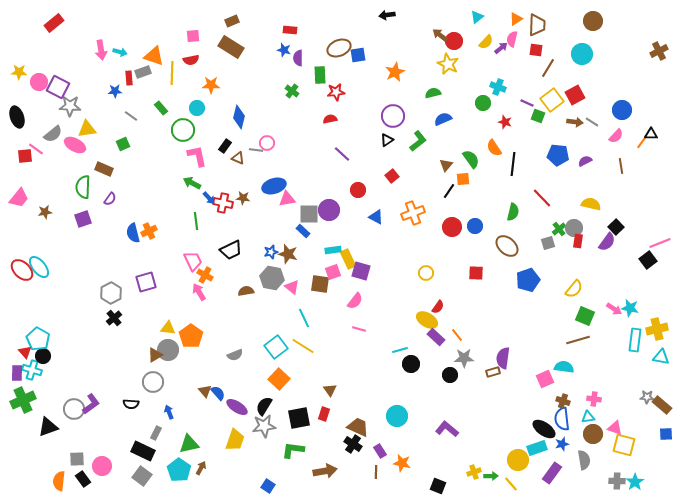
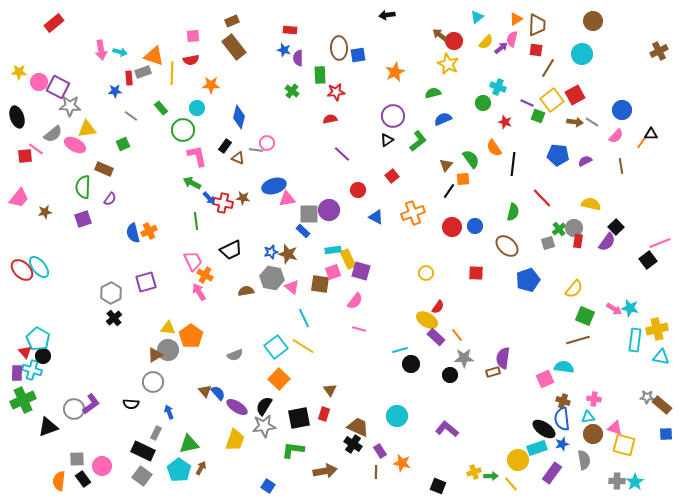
brown rectangle at (231, 47): moved 3 px right; rotated 20 degrees clockwise
brown ellipse at (339, 48): rotated 70 degrees counterclockwise
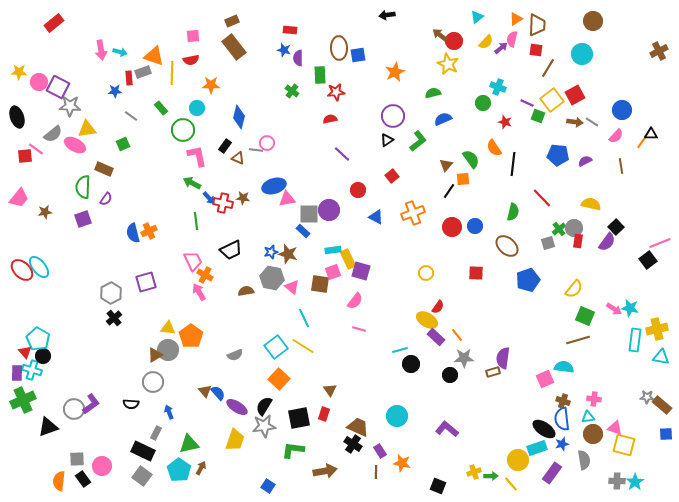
purple semicircle at (110, 199): moved 4 px left
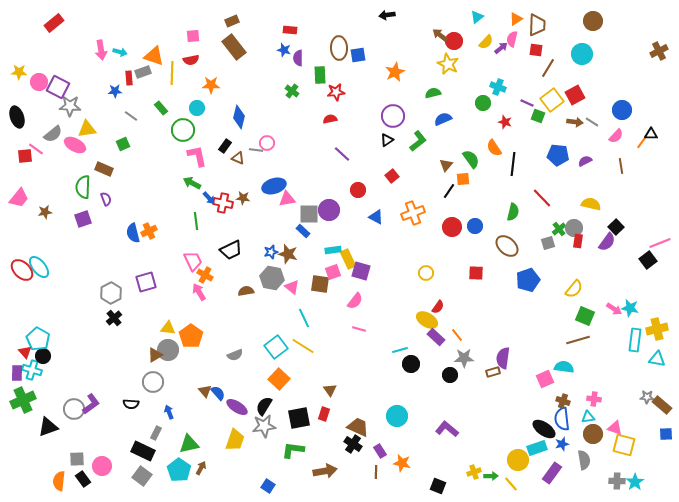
purple semicircle at (106, 199): rotated 56 degrees counterclockwise
cyan triangle at (661, 357): moved 4 px left, 2 px down
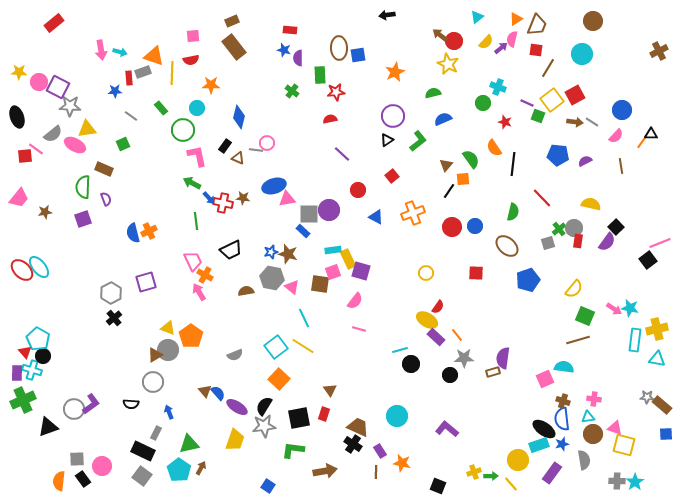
brown trapezoid at (537, 25): rotated 20 degrees clockwise
yellow triangle at (168, 328): rotated 14 degrees clockwise
cyan rectangle at (537, 448): moved 2 px right, 3 px up
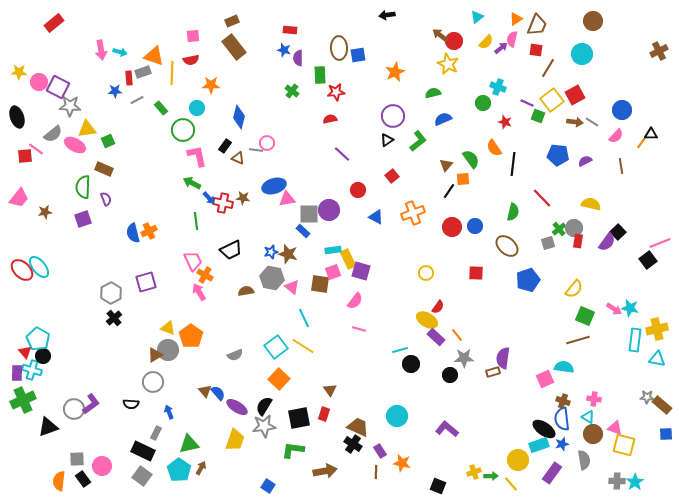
gray line at (131, 116): moved 6 px right, 16 px up; rotated 64 degrees counterclockwise
green square at (123, 144): moved 15 px left, 3 px up
black square at (616, 227): moved 2 px right, 5 px down
cyan triangle at (588, 417): rotated 40 degrees clockwise
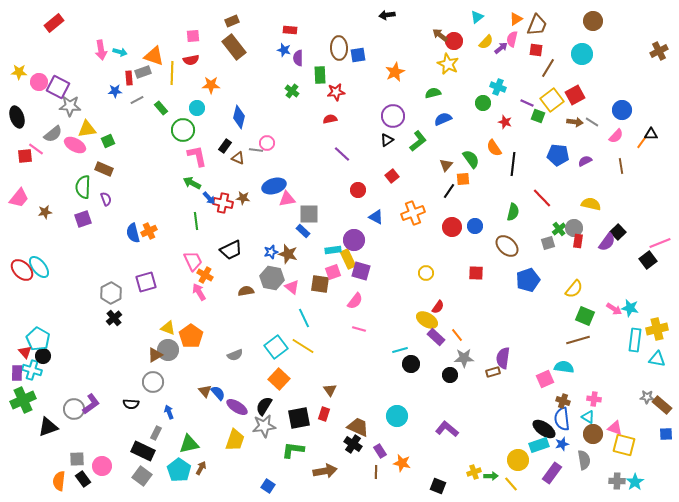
purple circle at (329, 210): moved 25 px right, 30 px down
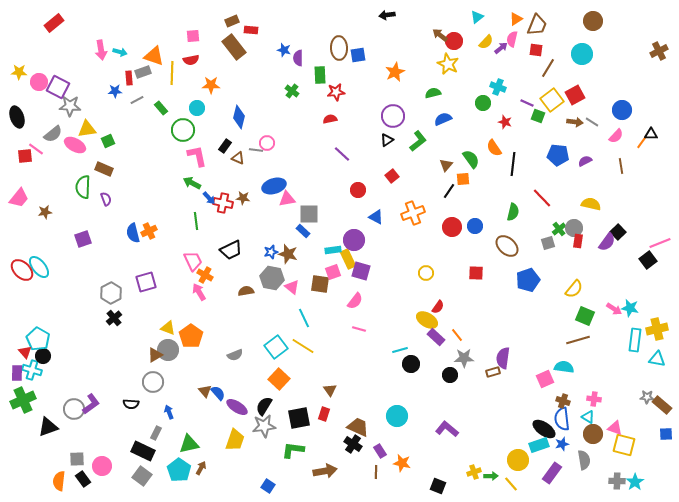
red rectangle at (290, 30): moved 39 px left
purple square at (83, 219): moved 20 px down
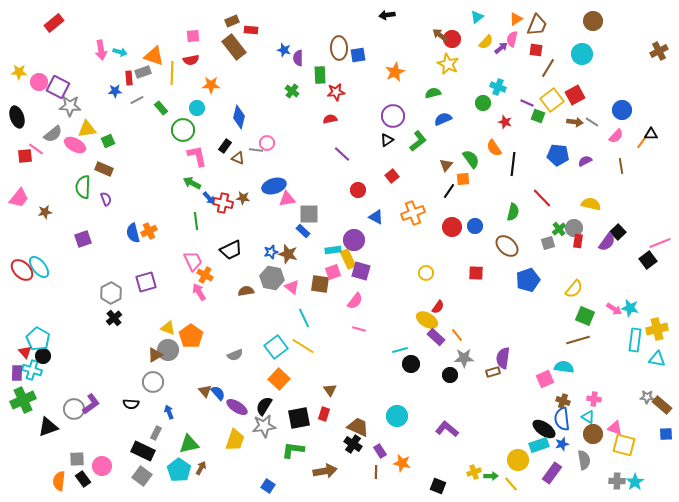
red circle at (454, 41): moved 2 px left, 2 px up
